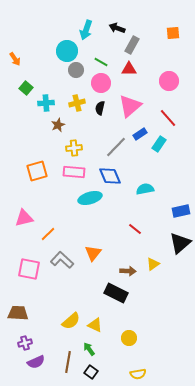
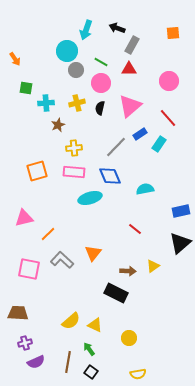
green square at (26, 88): rotated 32 degrees counterclockwise
yellow triangle at (153, 264): moved 2 px down
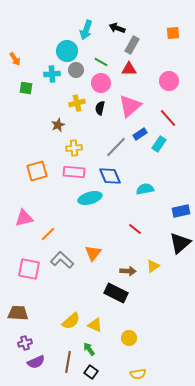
cyan cross at (46, 103): moved 6 px right, 29 px up
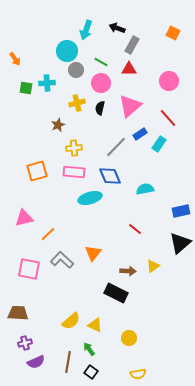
orange square at (173, 33): rotated 32 degrees clockwise
cyan cross at (52, 74): moved 5 px left, 9 px down
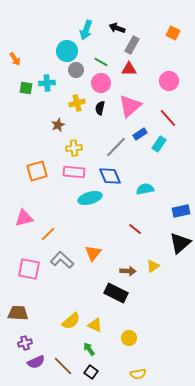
brown line at (68, 362): moved 5 px left, 4 px down; rotated 55 degrees counterclockwise
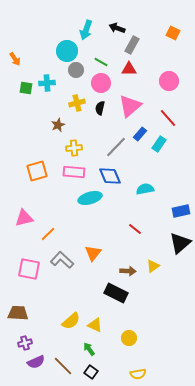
blue rectangle at (140, 134): rotated 16 degrees counterclockwise
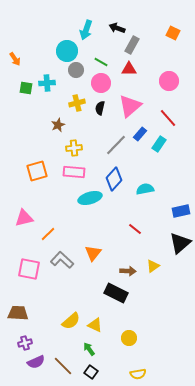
gray line at (116, 147): moved 2 px up
blue diamond at (110, 176): moved 4 px right, 3 px down; rotated 65 degrees clockwise
